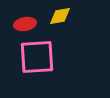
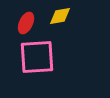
red ellipse: moved 1 px right, 1 px up; rotated 55 degrees counterclockwise
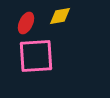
pink square: moved 1 px left, 1 px up
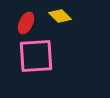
yellow diamond: rotated 55 degrees clockwise
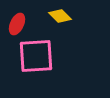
red ellipse: moved 9 px left, 1 px down
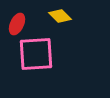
pink square: moved 2 px up
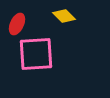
yellow diamond: moved 4 px right
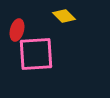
red ellipse: moved 6 px down; rotated 10 degrees counterclockwise
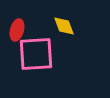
yellow diamond: moved 10 px down; rotated 25 degrees clockwise
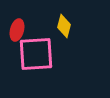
yellow diamond: rotated 35 degrees clockwise
